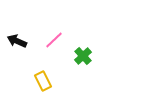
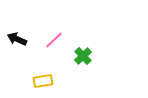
black arrow: moved 2 px up
yellow rectangle: rotated 72 degrees counterclockwise
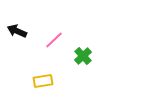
black arrow: moved 8 px up
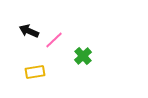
black arrow: moved 12 px right
yellow rectangle: moved 8 px left, 9 px up
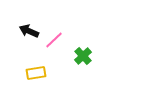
yellow rectangle: moved 1 px right, 1 px down
